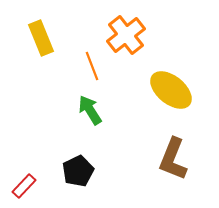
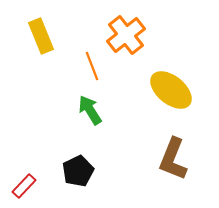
yellow rectangle: moved 2 px up
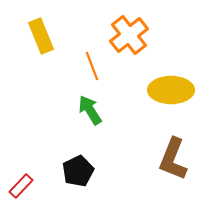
orange cross: moved 3 px right
yellow ellipse: rotated 39 degrees counterclockwise
red rectangle: moved 3 px left
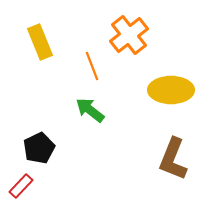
yellow rectangle: moved 1 px left, 6 px down
green arrow: rotated 20 degrees counterclockwise
black pentagon: moved 39 px left, 23 px up
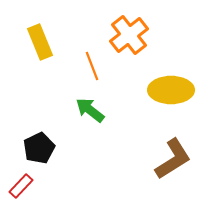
brown L-shape: rotated 144 degrees counterclockwise
